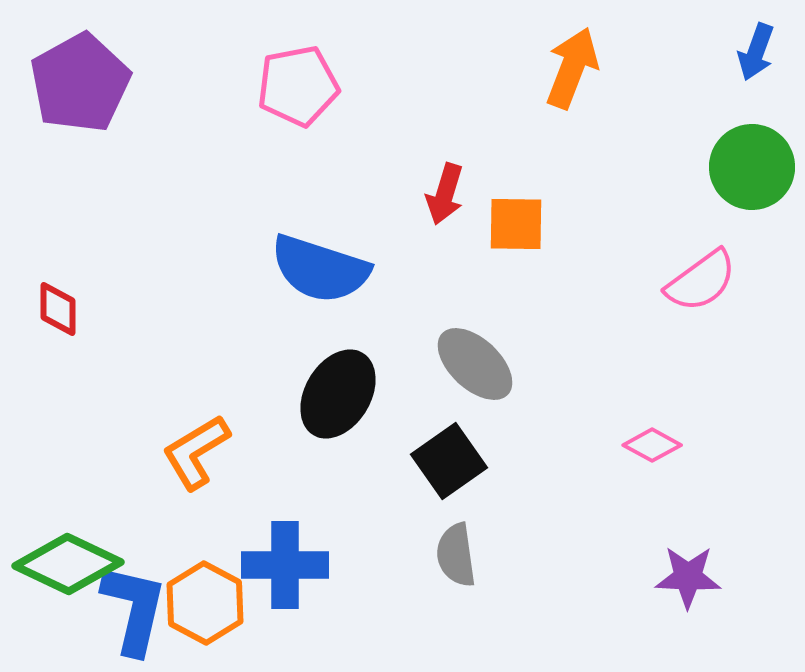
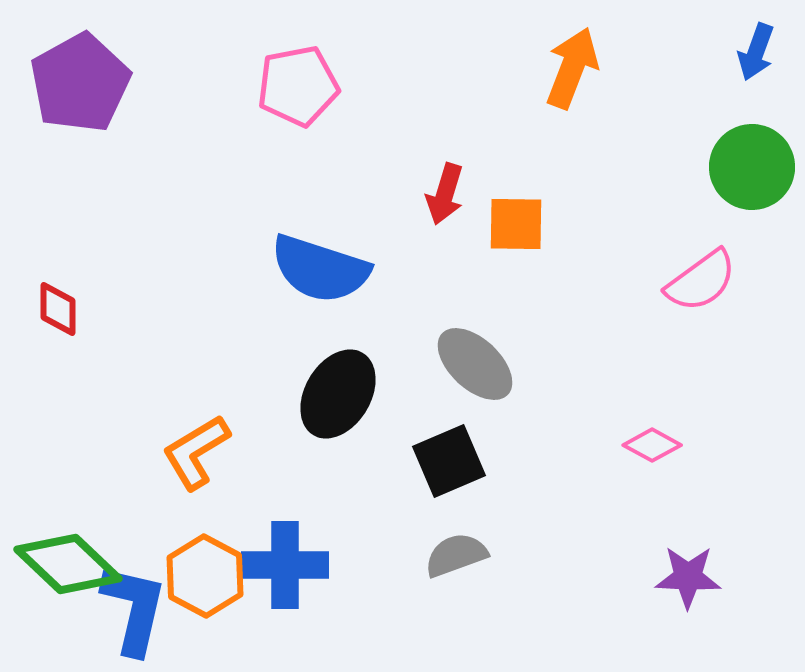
black square: rotated 12 degrees clockwise
gray semicircle: rotated 78 degrees clockwise
green diamond: rotated 18 degrees clockwise
orange hexagon: moved 27 px up
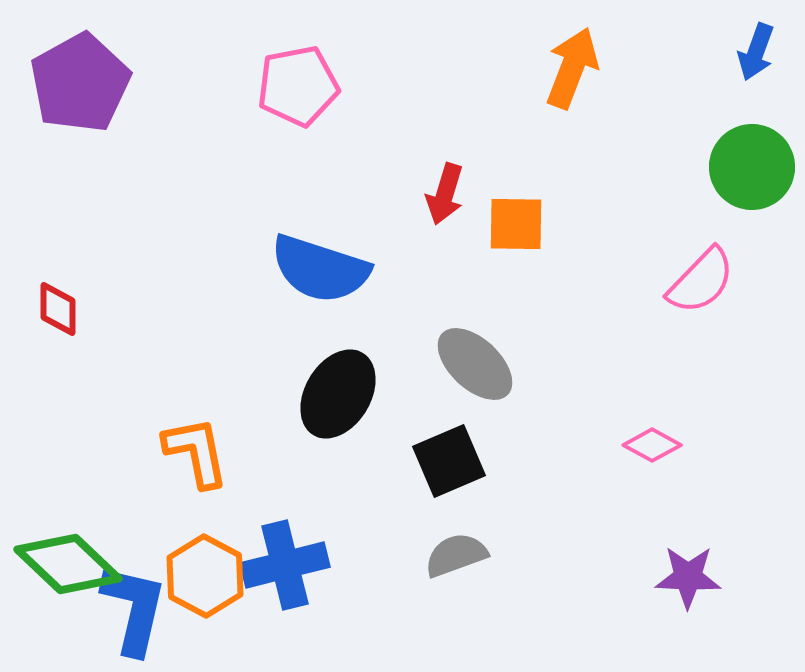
pink semicircle: rotated 10 degrees counterclockwise
orange L-shape: rotated 110 degrees clockwise
blue cross: rotated 14 degrees counterclockwise
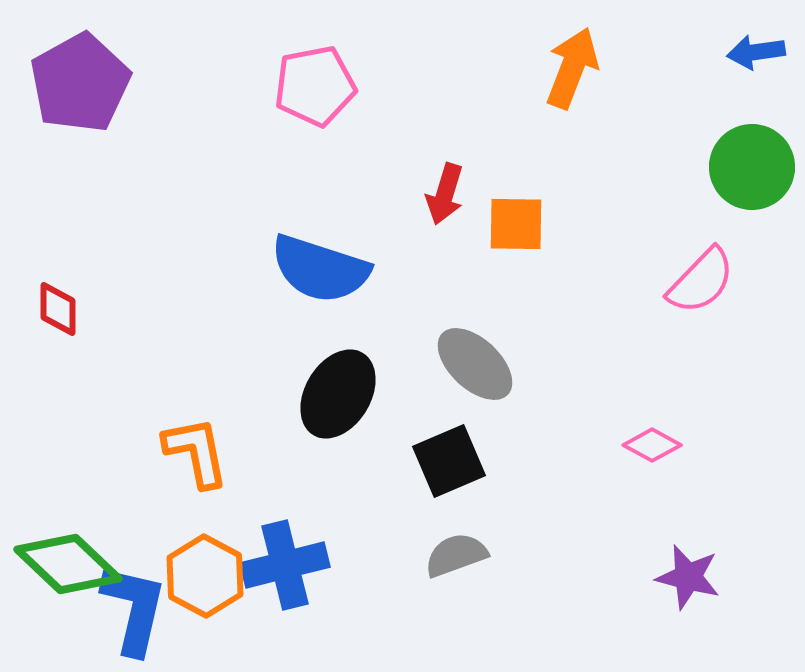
blue arrow: rotated 62 degrees clockwise
pink pentagon: moved 17 px right
purple star: rotated 12 degrees clockwise
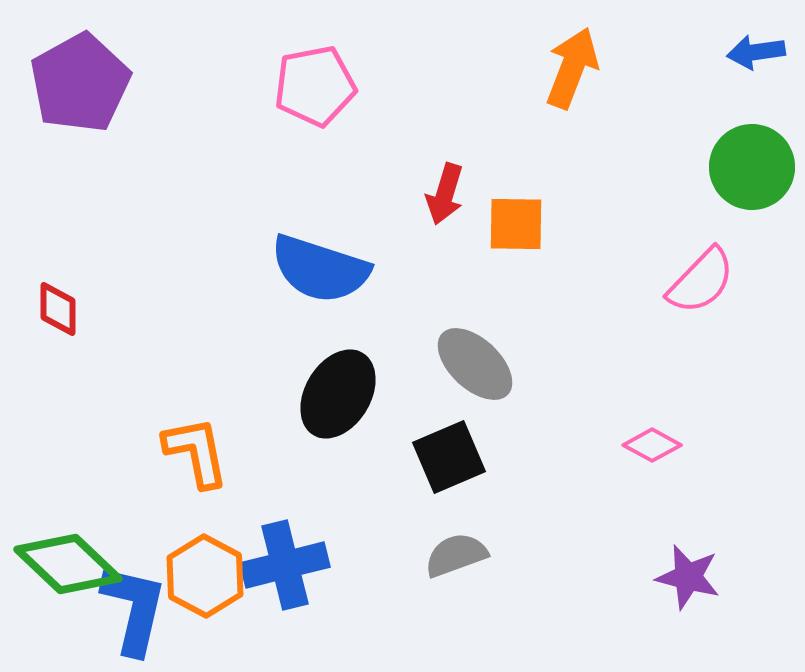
black square: moved 4 px up
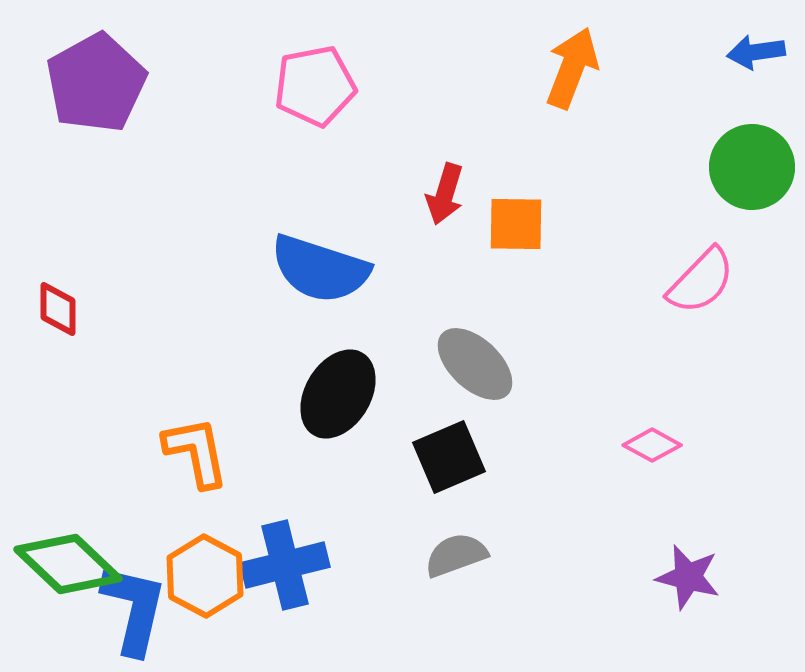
purple pentagon: moved 16 px right
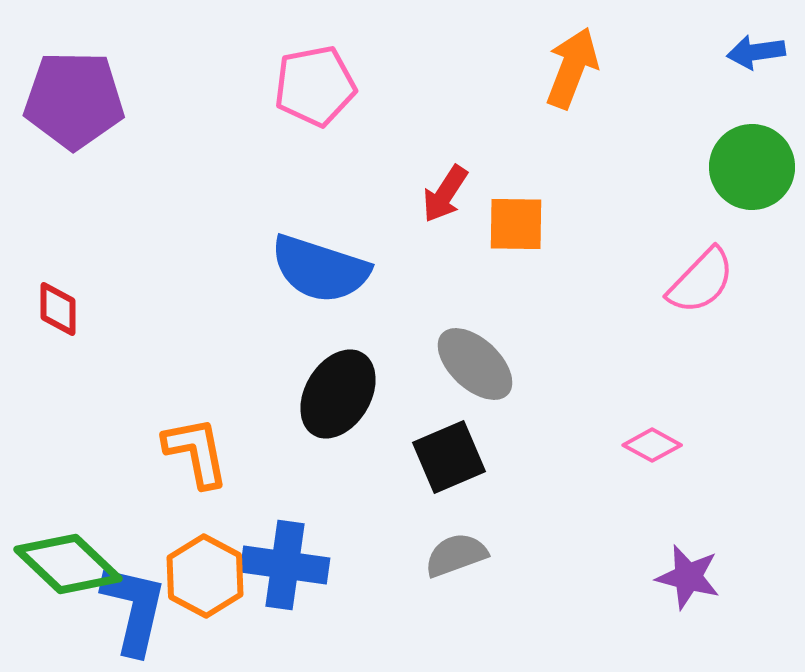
purple pentagon: moved 22 px left, 17 px down; rotated 30 degrees clockwise
red arrow: rotated 16 degrees clockwise
blue cross: rotated 22 degrees clockwise
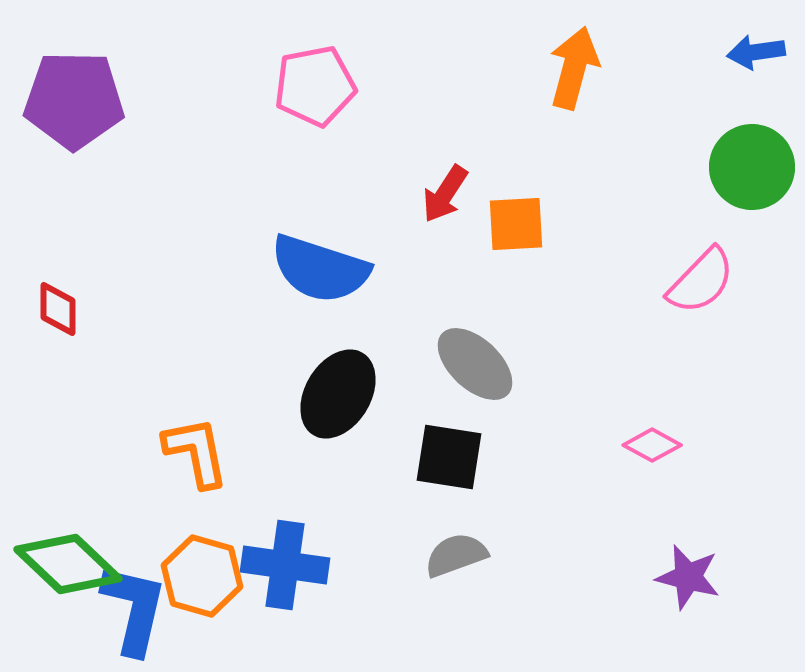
orange arrow: moved 2 px right; rotated 6 degrees counterclockwise
orange square: rotated 4 degrees counterclockwise
black square: rotated 32 degrees clockwise
orange hexagon: moved 3 px left; rotated 12 degrees counterclockwise
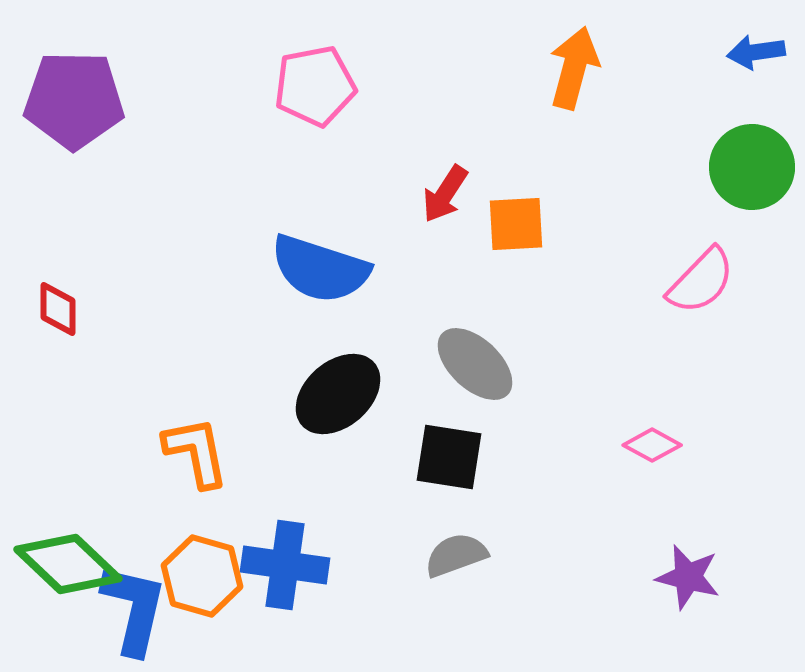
black ellipse: rotated 18 degrees clockwise
